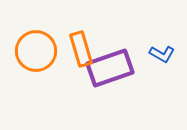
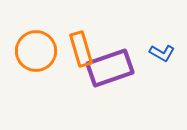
blue L-shape: moved 1 px up
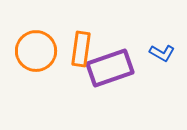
orange rectangle: rotated 24 degrees clockwise
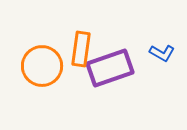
orange circle: moved 6 px right, 15 px down
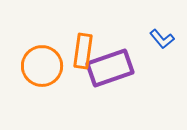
orange rectangle: moved 2 px right, 2 px down
blue L-shape: moved 14 px up; rotated 20 degrees clockwise
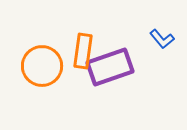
purple rectangle: moved 1 px up
